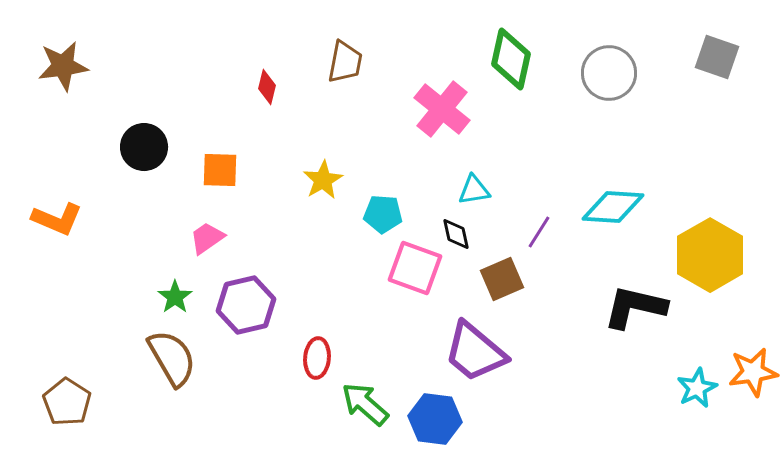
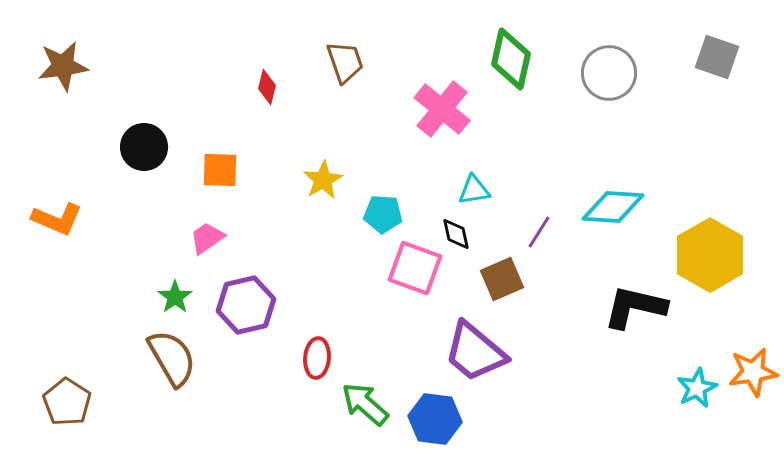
brown trapezoid: rotated 30 degrees counterclockwise
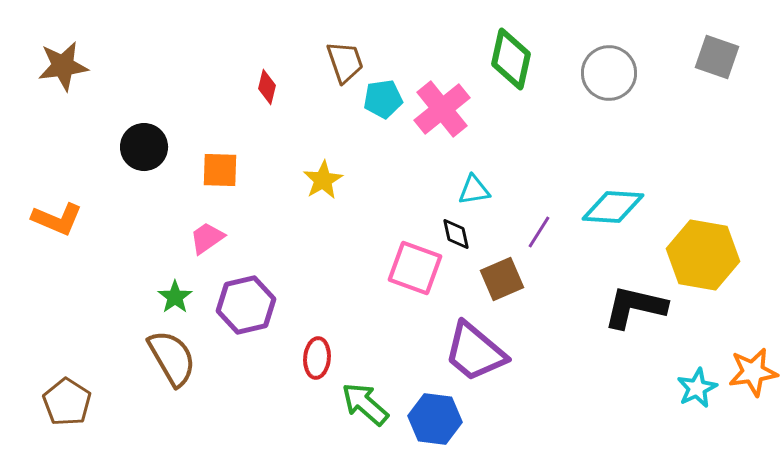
pink cross: rotated 12 degrees clockwise
cyan pentagon: moved 115 px up; rotated 12 degrees counterclockwise
yellow hexagon: moved 7 px left; rotated 20 degrees counterclockwise
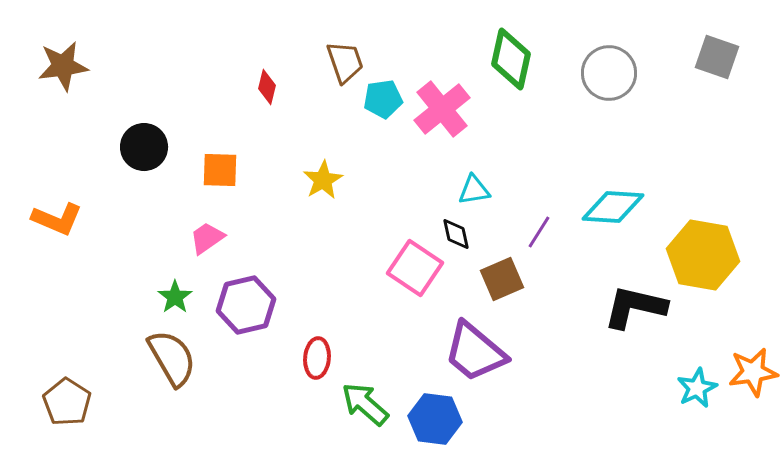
pink square: rotated 14 degrees clockwise
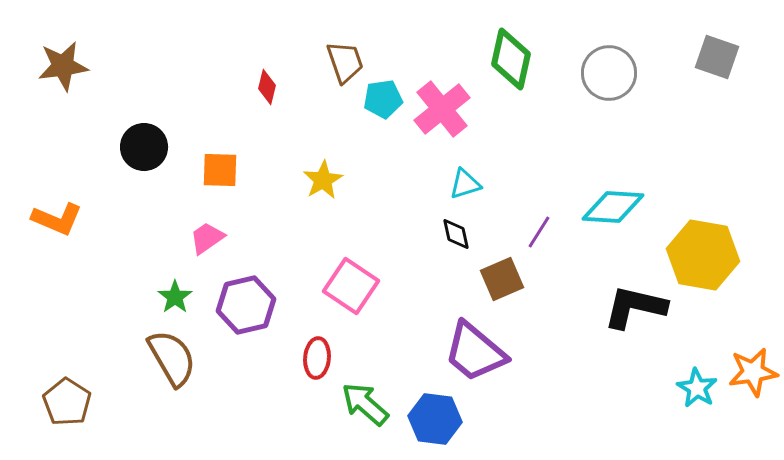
cyan triangle: moved 9 px left, 6 px up; rotated 8 degrees counterclockwise
pink square: moved 64 px left, 18 px down
cyan star: rotated 15 degrees counterclockwise
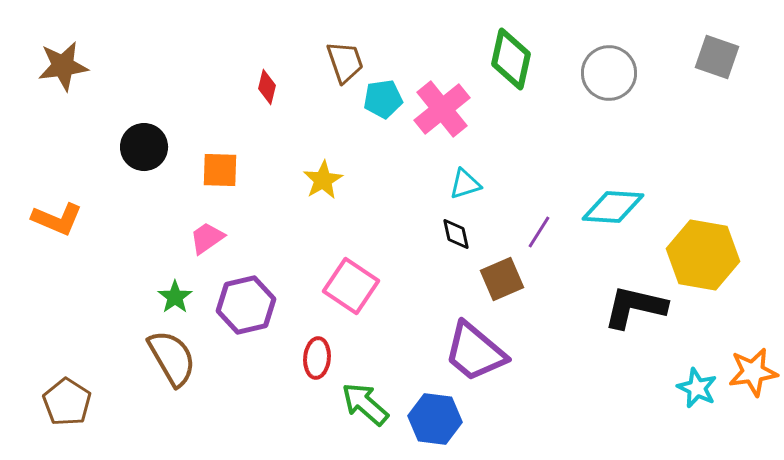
cyan star: rotated 6 degrees counterclockwise
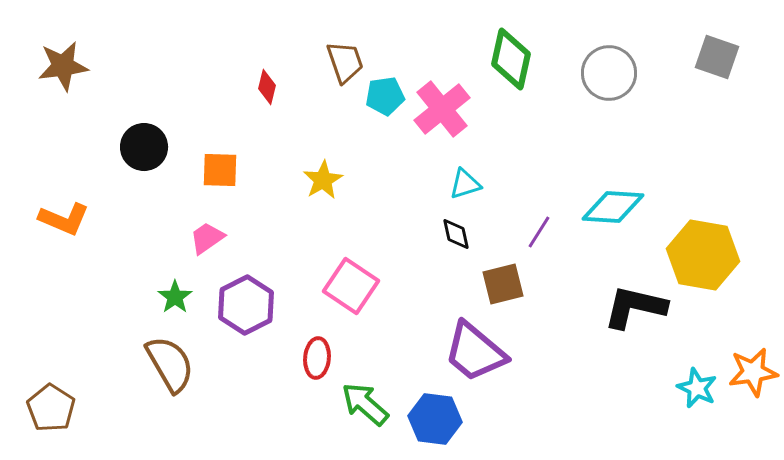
cyan pentagon: moved 2 px right, 3 px up
orange L-shape: moved 7 px right
brown square: moved 1 px right, 5 px down; rotated 9 degrees clockwise
purple hexagon: rotated 14 degrees counterclockwise
brown semicircle: moved 2 px left, 6 px down
brown pentagon: moved 16 px left, 6 px down
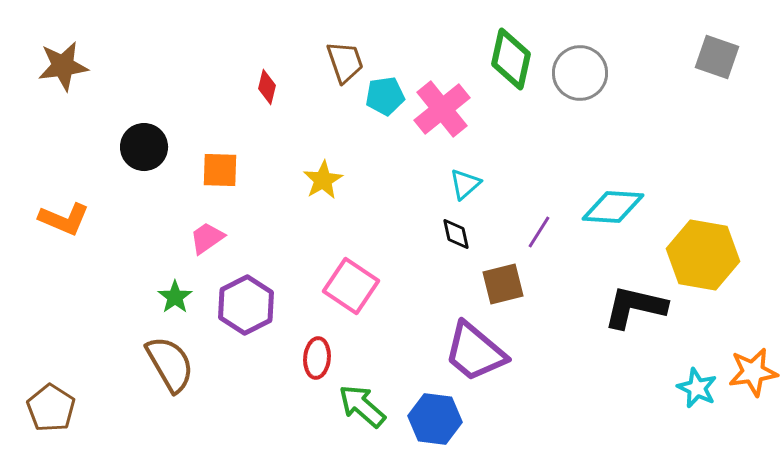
gray circle: moved 29 px left
cyan triangle: rotated 24 degrees counterclockwise
green arrow: moved 3 px left, 2 px down
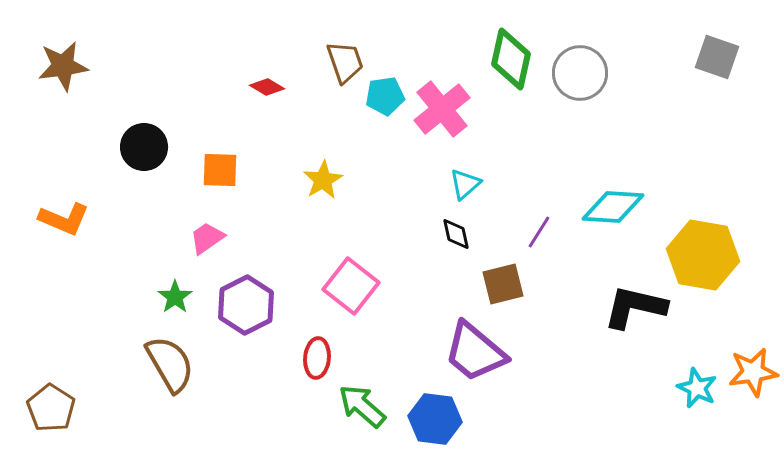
red diamond: rotated 72 degrees counterclockwise
pink square: rotated 4 degrees clockwise
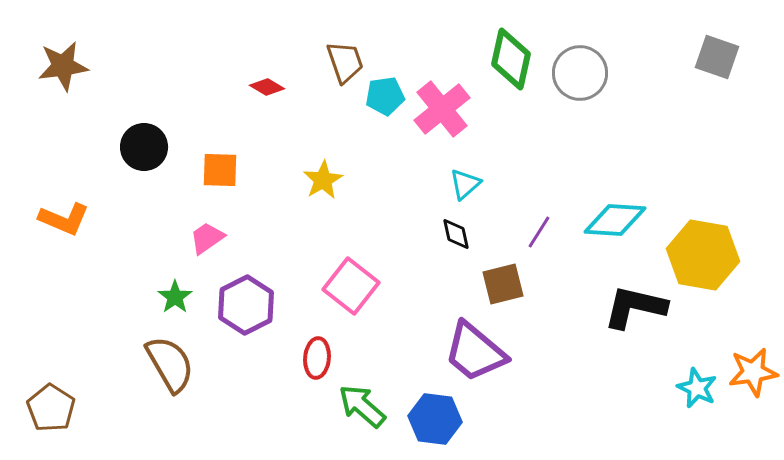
cyan diamond: moved 2 px right, 13 px down
